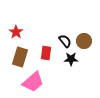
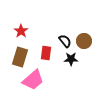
red star: moved 5 px right, 1 px up
pink trapezoid: moved 2 px up
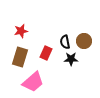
red star: rotated 24 degrees clockwise
black semicircle: moved 1 px down; rotated 152 degrees counterclockwise
red rectangle: rotated 16 degrees clockwise
pink trapezoid: moved 2 px down
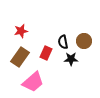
black semicircle: moved 2 px left
brown rectangle: rotated 18 degrees clockwise
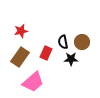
brown circle: moved 2 px left, 1 px down
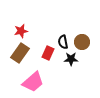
red rectangle: moved 2 px right
brown rectangle: moved 4 px up
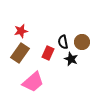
black star: rotated 24 degrees clockwise
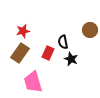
red star: moved 2 px right
brown circle: moved 8 px right, 12 px up
pink trapezoid: rotated 115 degrees clockwise
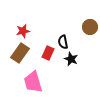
brown circle: moved 3 px up
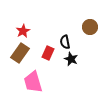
red star: rotated 16 degrees counterclockwise
black semicircle: moved 2 px right
